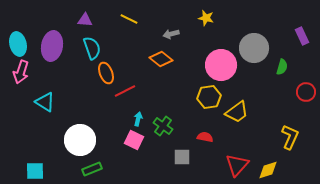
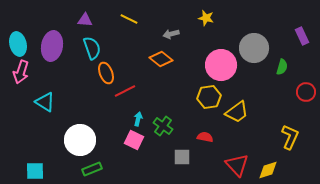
red triangle: rotated 25 degrees counterclockwise
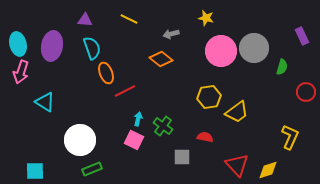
pink circle: moved 14 px up
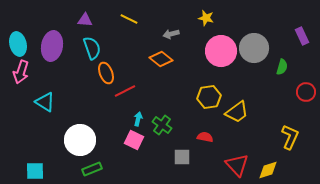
green cross: moved 1 px left, 1 px up
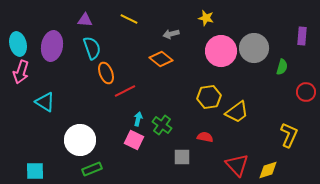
purple rectangle: rotated 30 degrees clockwise
yellow L-shape: moved 1 px left, 2 px up
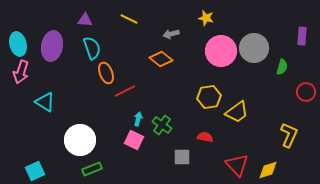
cyan square: rotated 24 degrees counterclockwise
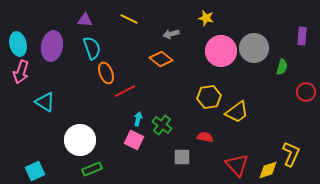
yellow L-shape: moved 2 px right, 19 px down
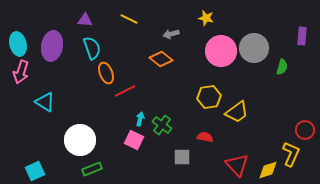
red circle: moved 1 px left, 38 px down
cyan arrow: moved 2 px right
